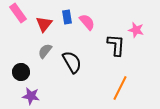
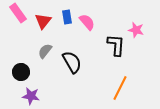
red triangle: moved 1 px left, 3 px up
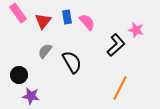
black L-shape: rotated 45 degrees clockwise
black circle: moved 2 px left, 3 px down
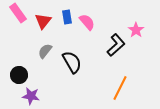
pink star: rotated 21 degrees clockwise
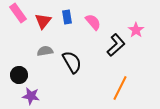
pink semicircle: moved 6 px right
gray semicircle: rotated 42 degrees clockwise
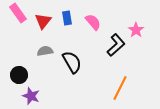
blue rectangle: moved 1 px down
purple star: rotated 12 degrees clockwise
